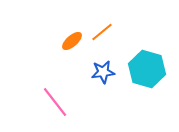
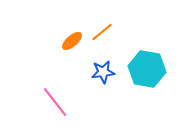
cyan hexagon: rotated 6 degrees counterclockwise
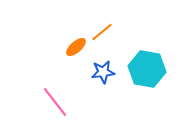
orange ellipse: moved 4 px right, 6 px down
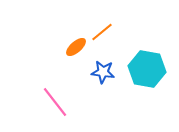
blue star: rotated 15 degrees clockwise
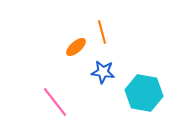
orange line: rotated 65 degrees counterclockwise
cyan hexagon: moved 3 px left, 24 px down
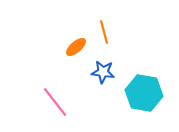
orange line: moved 2 px right
